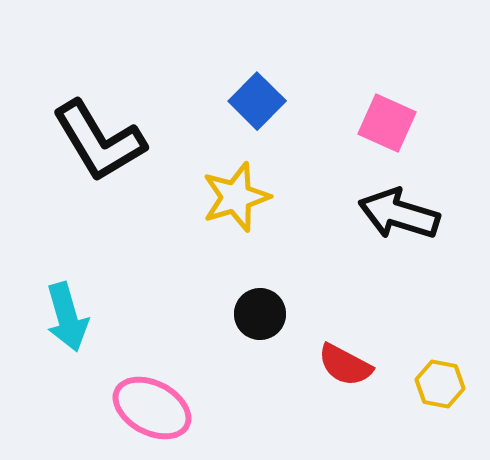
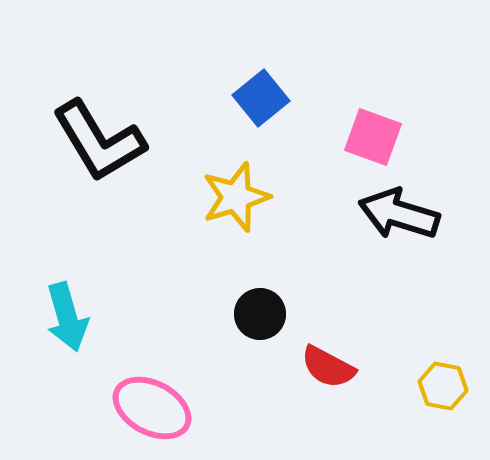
blue square: moved 4 px right, 3 px up; rotated 6 degrees clockwise
pink square: moved 14 px left, 14 px down; rotated 4 degrees counterclockwise
red semicircle: moved 17 px left, 2 px down
yellow hexagon: moved 3 px right, 2 px down
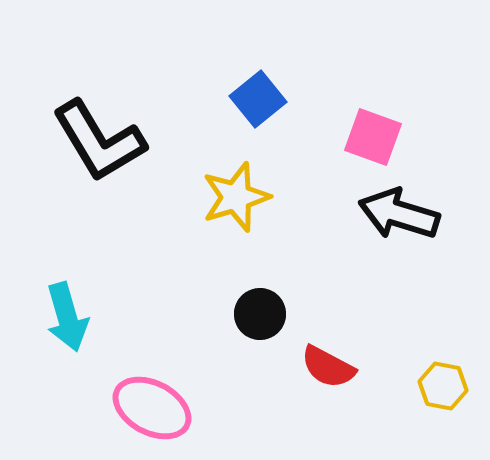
blue square: moved 3 px left, 1 px down
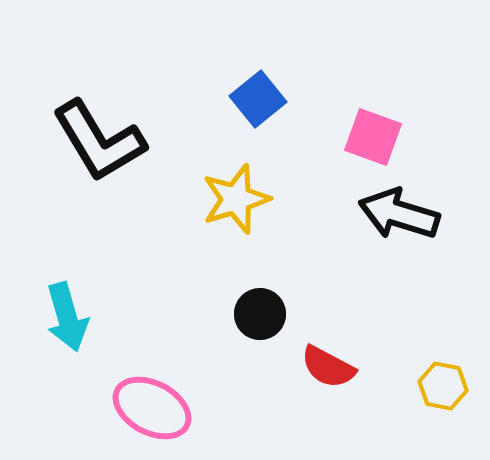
yellow star: moved 2 px down
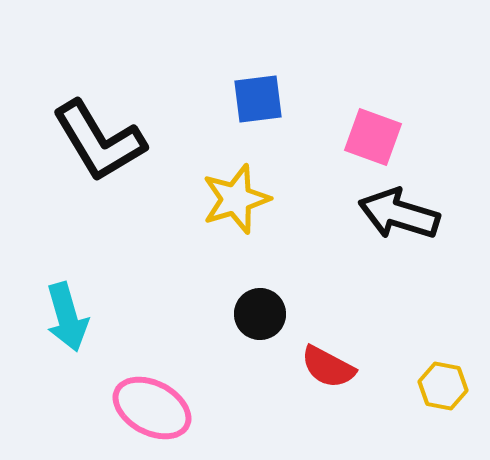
blue square: rotated 32 degrees clockwise
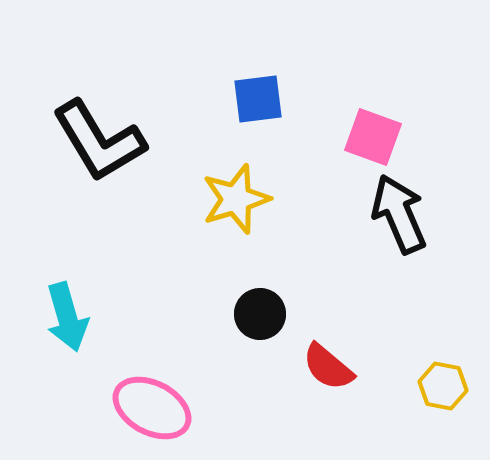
black arrow: rotated 50 degrees clockwise
red semicircle: rotated 12 degrees clockwise
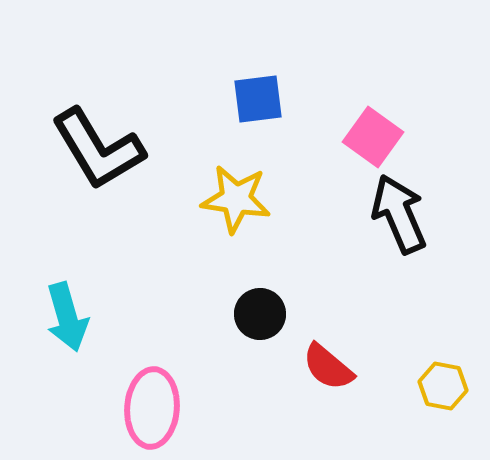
pink square: rotated 16 degrees clockwise
black L-shape: moved 1 px left, 8 px down
yellow star: rotated 26 degrees clockwise
pink ellipse: rotated 66 degrees clockwise
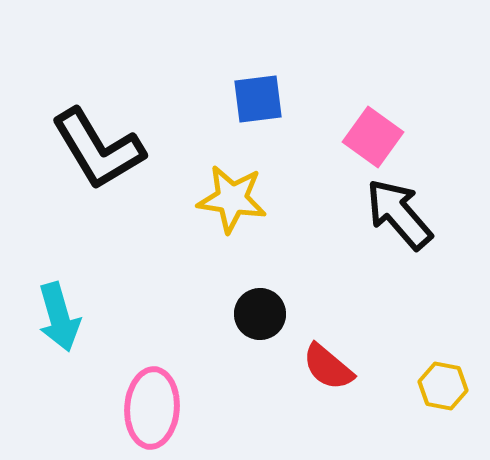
yellow star: moved 4 px left
black arrow: rotated 18 degrees counterclockwise
cyan arrow: moved 8 px left
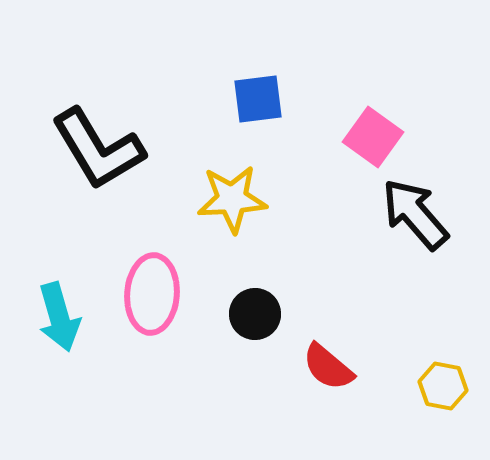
yellow star: rotated 12 degrees counterclockwise
black arrow: moved 16 px right
black circle: moved 5 px left
pink ellipse: moved 114 px up
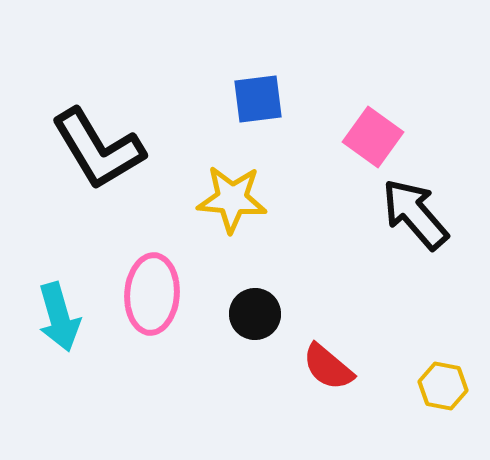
yellow star: rotated 8 degrees clockwise
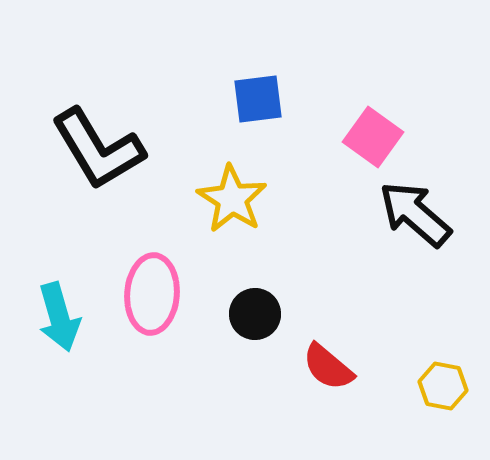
yellow star: rotated 28 degrees clockwise
black arrow: rotated 8 degrees counterclockwise
